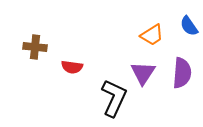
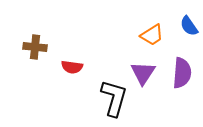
black L-shape: rotated 9 degrees counterclockwise
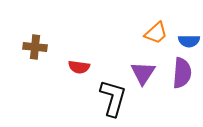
blue semicircle: moved 15 px down; rotated 55 degrees counterclockwise
orange trapezoid: moved 4 px right, 2 px up; rotated 10 degrees counterclockwise
red semicircle: moved 7 px right
black L-shape: moved 1 px left
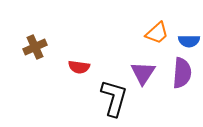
orange trapezoid: moved 1 px right
brown cross: rotated 30 degrees counterclockwise
black L-shape: moved 1 px right
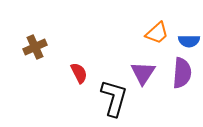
red semicircle: moved 6 px down; rotated 125 degrees counterclockwise
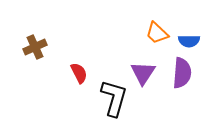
orange trapezoid: rotated 85 degrees clockwise
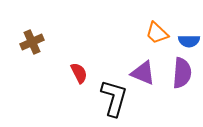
brown cross: moved 3 px left, 5 px up
purple triangle: rotated 40 degrees counterclockwise
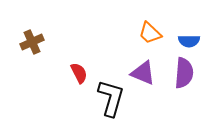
orange trapezoid: moved 7 px left
purple semicircle: moved 2 px right
black L-shape: moved 3 px left
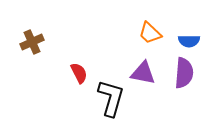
purple triangle: rotated 12 degrees counterclockwise
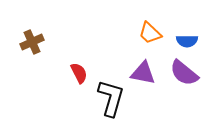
blue semicircle: moved 2 px left
purple semicircle: rotated 124 degrees clockwise
